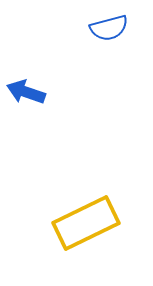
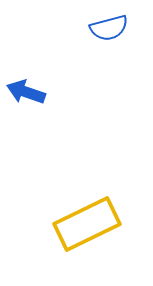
yellow rectangle: moved 1 px right, 1 px down
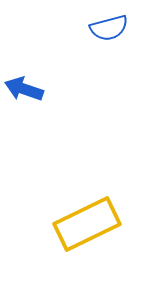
blue arrow: moved 2 px left, 3 px up
